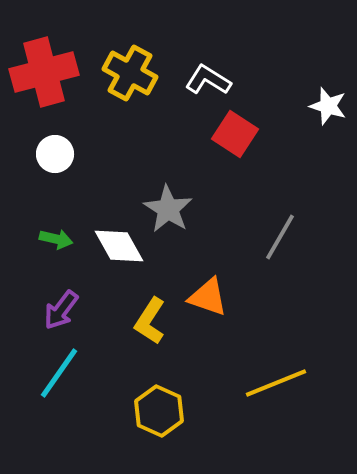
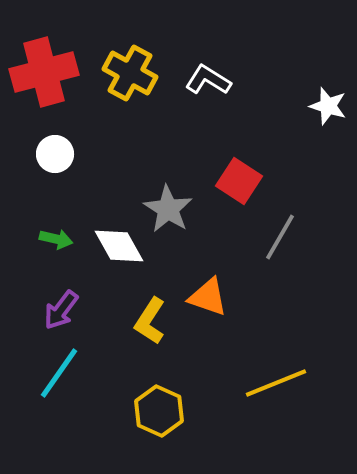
red square: moved 4 px right, 47 px down
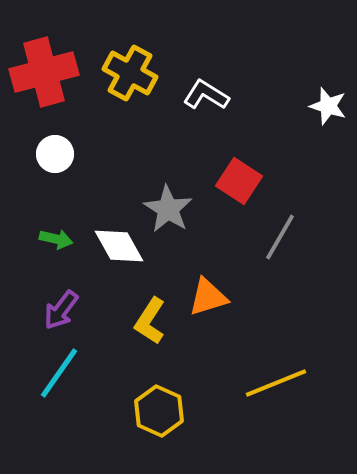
white L-shape: moved 2 px left, 15 px down
orange triangle: rotated 36 degrees counterclockwise
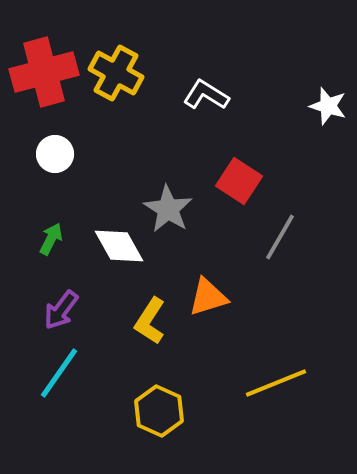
yellow cross: moved 14 px left
green arrow: moved 5 px left; rotated 76 degrees counterclockwise
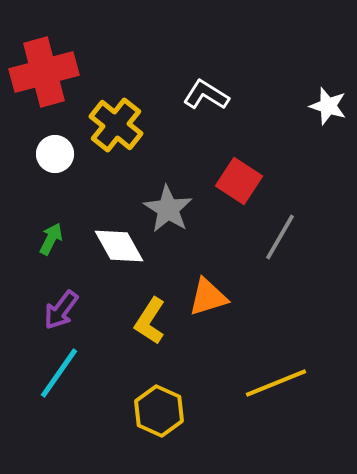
yellow cross: moved 52 px down; rotated 10 degrees clockwise
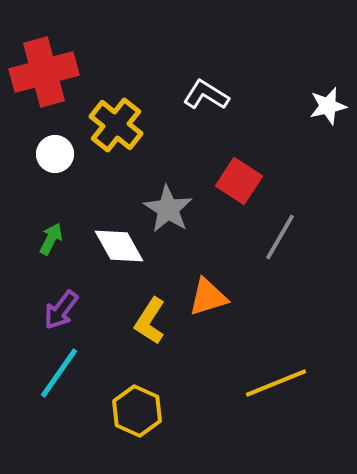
white star: rotated 30 degrees counterclockwise
yellow hexagon: moved 22 px left
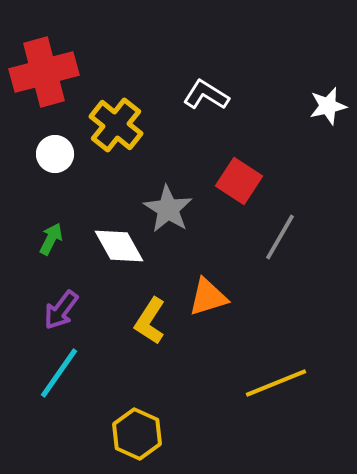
yellow hexagon: moved 23 px down
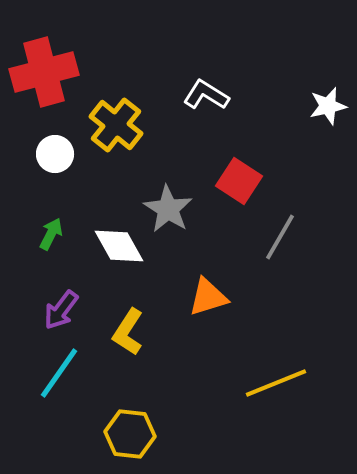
green arrow: moved 5 px up
yellow L-shape: moved 22 px left, 11 px down
yellow hexagon: moved 7 px left; rotated 18 degrees counterclockwise
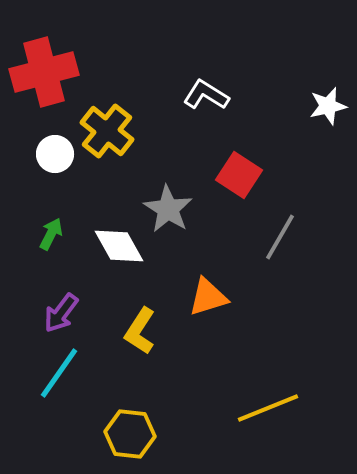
yellow cross: moved 9 px left, 6 px down
red square: moved 6 px up
purple arrow: moved 3 px down
yellow L-shape: moved 12 px right, 1 px up
yellow line: moved 8 px left, 25 px down
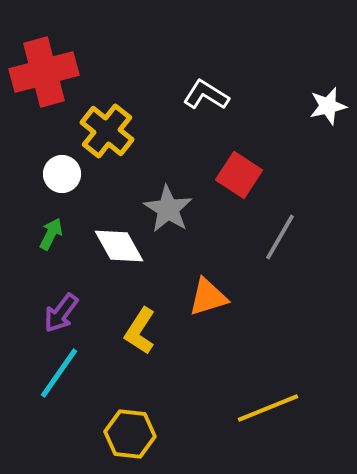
white circle: moved 7 px right, 20 px down
